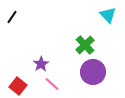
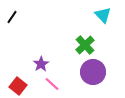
cyan triangle: moved 5 px left
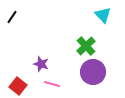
green cross: moved 1 px right, 1 px down
purple star: rotated 21 degrees counterclockwise
pink line: rotated 28 degrees counterclockwise
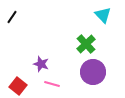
green cross: moved 2 px up
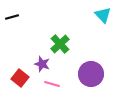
black line: rotated 40 degrees clockwise
green cross: moved 26 px left
purple star: moved 1 px right
purple circle: moved 2 px left, 2 px down
red square: moved 2 px right, 8 px up
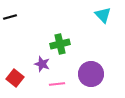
black line: moved 2 px left
green cross: rotated 30 degrees clockwise
red square: moved 5 px left
pink line: moved 5 px right; rotated 21 degrees counterclockwise
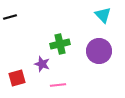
purple circle: moved 8 px right, 23 px up
red square: moved 2 px right; rotated 36 degrees clockwise
pink line: moved 1 px right, 1 px down
